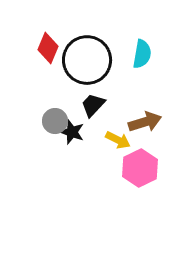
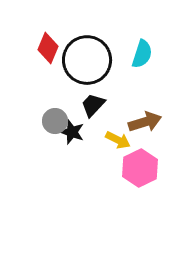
cyan semicircle: rotated 8 degrees clockwise
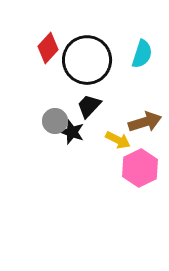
red diamond: rotated 20 degrees clockwise
black trapezoid: moved 4 px left, 1 px down
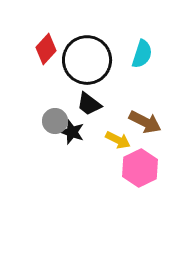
red diamond: moved 2 px left, 1 px down
black trapezoid: moved 2 px up; rotated 96 degrees counterclockwise
brown arrow: rotated 44 degrees clockwise
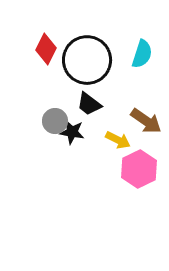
red diamond: rotated 16 degrees counterclockwise
brown arrow: moved 1 px right, 1 px up; rotated 8 degrees clockwise
black star: rotated 10 degrees counterclockwise
pink hexagon: moved 1 px left, 1 px down
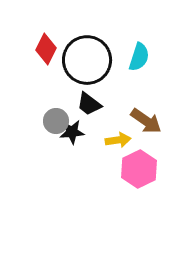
cyan semicircle: moved 3 px left, 3 px down
gray circle: moved 1 px right
black star: rotated 15 degrees counterclockwise
yellow arrow: rotated 35 degrees counterclockwise
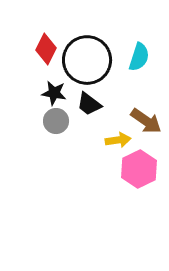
black star: moved 18 px left, 39 px up; rotated 15 degrees clockwise
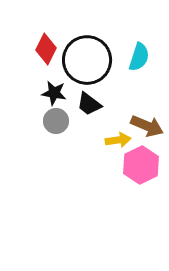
brown arrow: moved 1 px right, 5 px down; rotated 12 degrees counterclockwise
pink hexagon: moved 2 px right, 4 px up
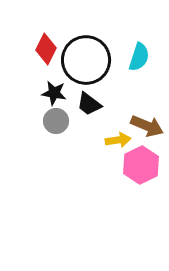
black circle: moved 1 px left
